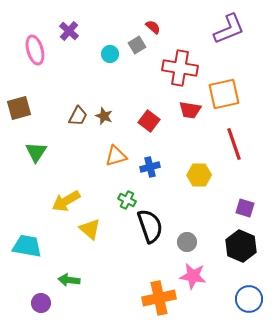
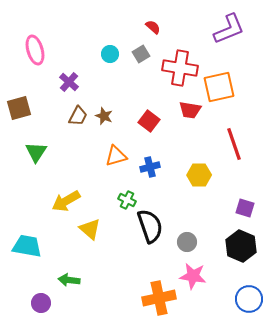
purple cross: moved 51 px down
gray square: moved 4 px right, 9 px down
orange square: moved 5 px left, 7 px up
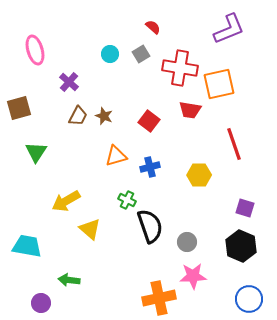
orange square: moved 3 px up
pink star: rotated 12 degrees counterclockwise
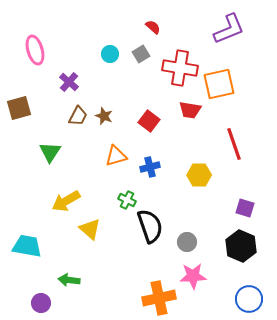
green triangle: moved 14 px right
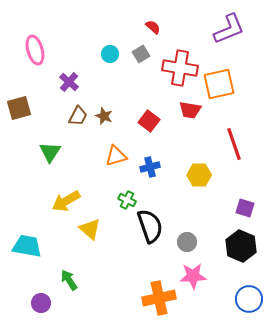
green arrow: rotated 50 degrees clockwise
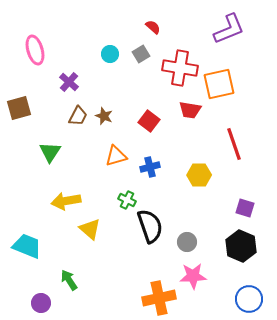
yellow arrow: rotated 20 degrees clockwise
cyan trapezoid: rotated 12 degrees clockwise
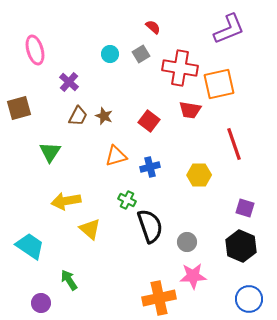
cyan trapezoid: moved 3 px right; rotated 12 degrees clockwise
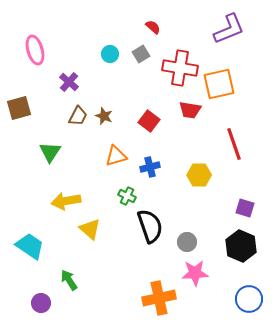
green cross: moved 4 px up
pink star: moved 2 px right, 3 px up
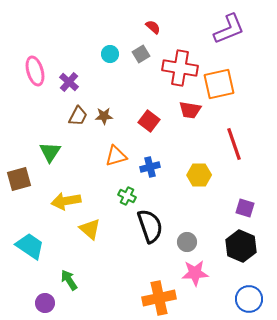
pink ellipse: moved 21 px down
brown square: moved 71 px down
brown star: rotated 24 degrees counterclockwise
purple circle: moved 4 px right
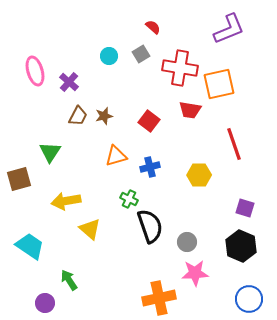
cyan circle: moved 1 px left, 2 px down
brown star: rotated 12 degrees counterclockwise
green cross: moved 2 px right, 3 px down
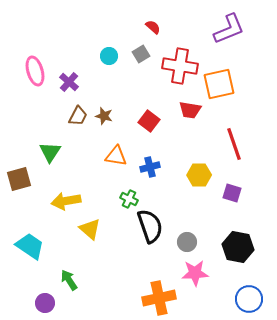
red cross: moved 2 px up
brown star: rotated 30 degrees clockwise
orange triangle: rotated 25 degrees clockwise
purple square: moved 13 px left, 15 px up
black hexagon: moved 3 px left, 1 px down; rotated 12 degrees counterclockwise
